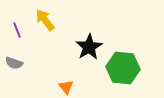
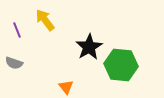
green hexagon: moved 2 px left, 3 px up
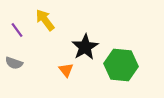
purple line: rotated 14 degrees counterclockwise
black star: moved 4 px left
orange triangle: moved 17 px up
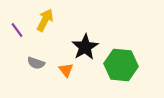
yellow arrow: rotated 65 degrees clockwise
gray semicircle: moved 22 px right
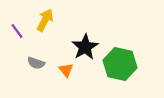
purple line: moved 1 px down
green hexagon: moved 1 px left, 1 px up; rotated 8 degrees clockwise
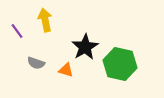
yellow arrow: rotated 40 degrees counterclockwise
orange triangle: rotated 35 degrees counterclockwise
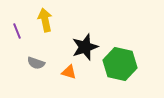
purple line: rotated 14 degrees clockwise
black star: rotated 12 degrees clockwise
orange triangle: moved 3 px right, 2 px down
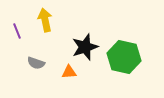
green hexagon: moved 4 px right, 7 px up
orange triangle: rotated 21 degrees counterclockwise
